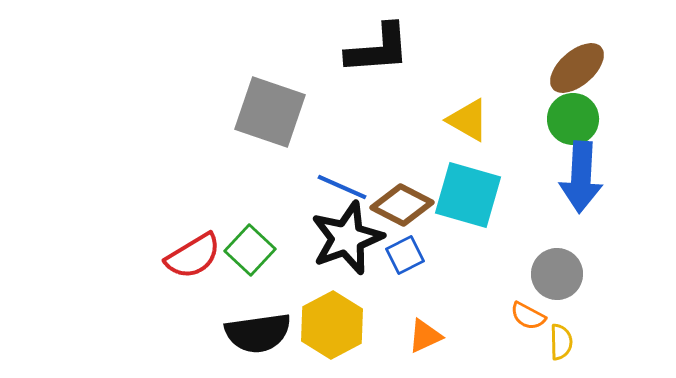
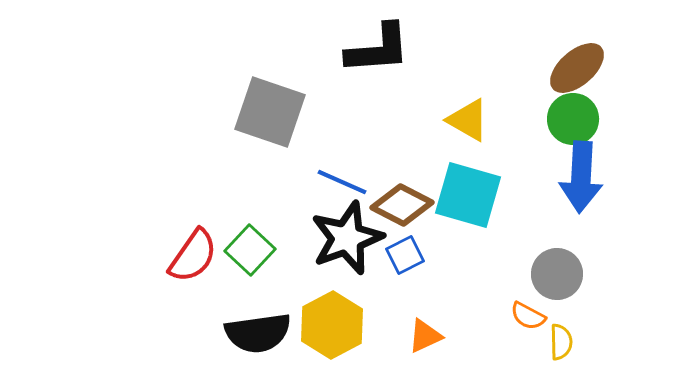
blue line: moved 5 px up
red semicircle: rotated 24 degrees counterclockwise
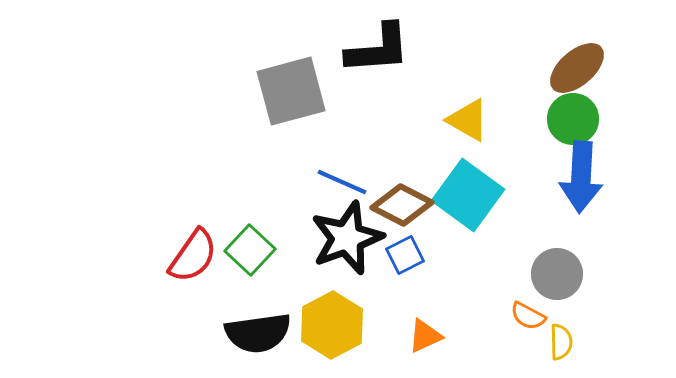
gray square: moved 21 px right, 21 px up; rotated 34 degrees counterclockwise
cyan square: rotated 20 degrees clockwise
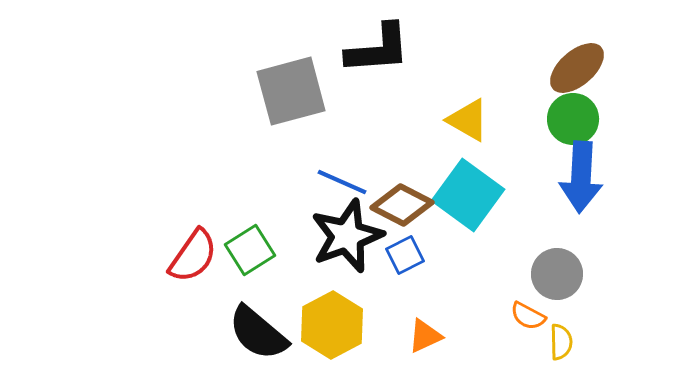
black star: moved 2 px up
green square: rotated 15 degrees clockwise
black semicircle: rotated 48 degrees clockwise
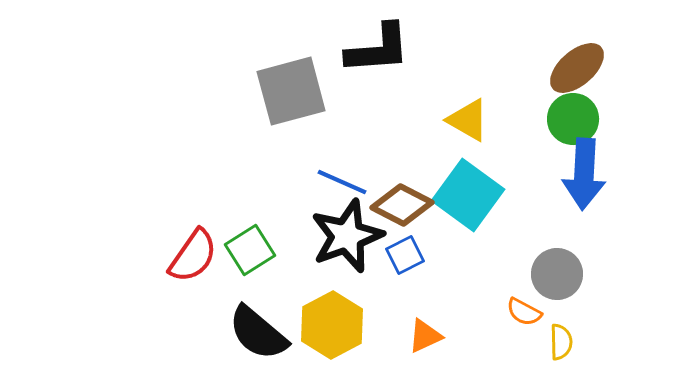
blue arrow: moved 3 px right, 3 px up
orange semicircle: moved 4 px left, 4 px up
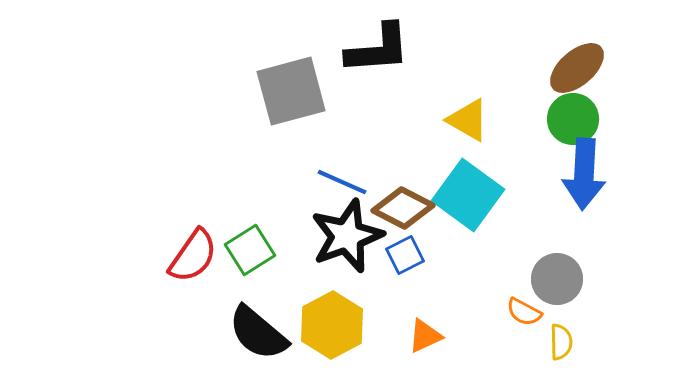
brown diamond: moved 1 px right, 3 px down
gray circle: moved 5 px down
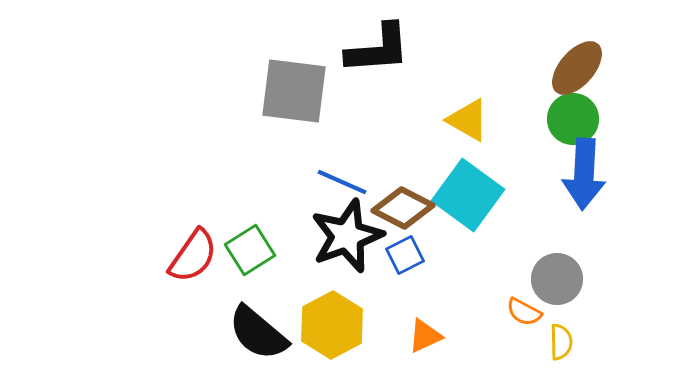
brown ellipse: rotated 8 degrees counterclockwise
gray square: moved 3 px right; rotated 22 degrees clockwise
